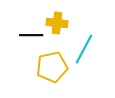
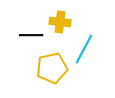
yellow cross: moved 3 px right, 1 px up
yellow pentagon: moved 1 px down
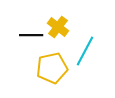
yellow cross: moved 2 px left, 5 px down; rotated 30 degrees clockwise
cyan line: moved 1 px right, 2 px down
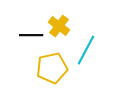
yellow cross: moved 1 px right, 1 px up
cyan line: moved 1 px right, 1 px up
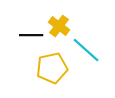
cyan line: rotated 76 degrees counterclockwise
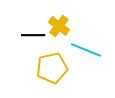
black line: moved 2 px right
cyan line: rotated 20 degrees counterclockwise
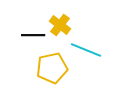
yellow cross: moved 1 px right, 1 px up
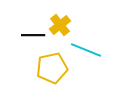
yellow cross: rotated 15 degrees clockwise
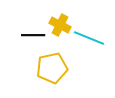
yellow cross: rotated 25 degrees counterclockwise
cyan line: moved 3 px right, 12 px up
